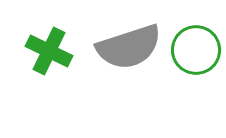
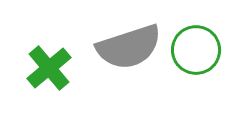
green cross: moved 17 px down; rotated 24 degrees clockwise
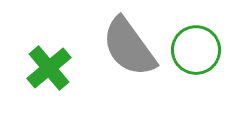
gray semicircle: rotated 72 degrees clockwise
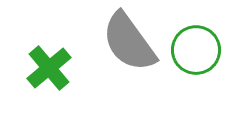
gray semicircle: moved 5 px up
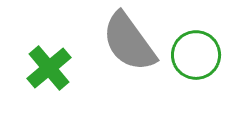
green circle: moved 5 px down
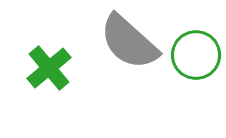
gray semicircle: rotated 12 degrees counterclockwise
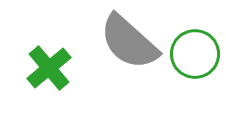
green circle: moved 1 px left, 1 px up
